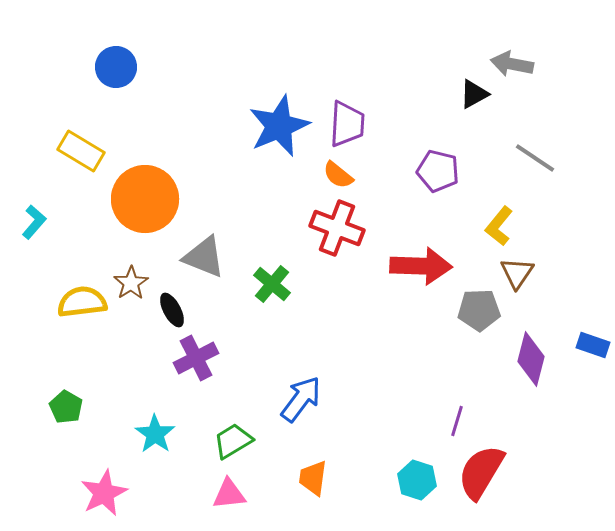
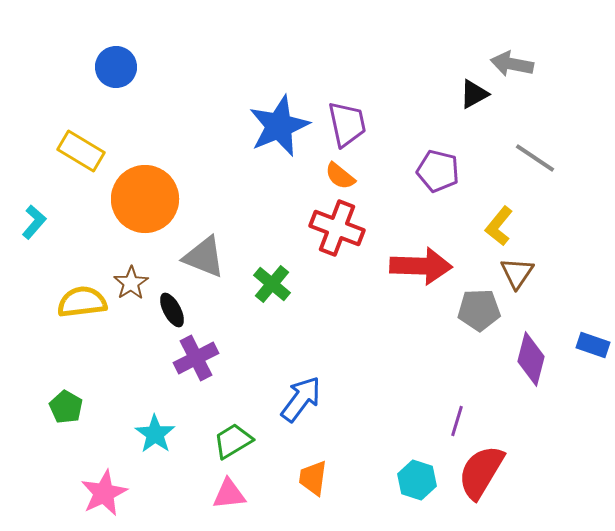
purple trapezoid: rotated 15 degrees counterclockwise
orange semicircle: moved 2 px right, 1 px down
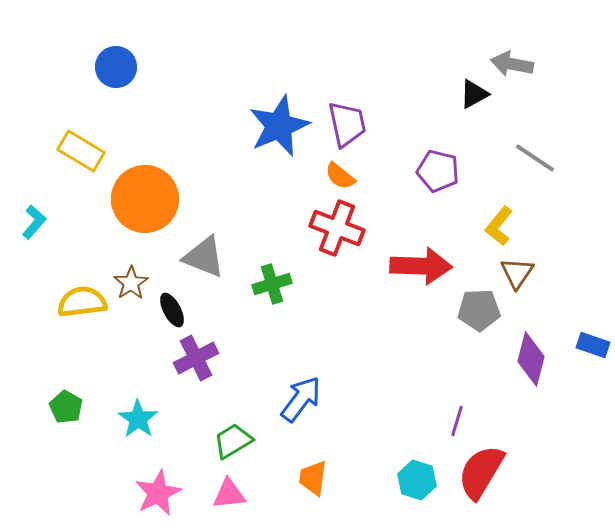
green cross: rotated 33 degrees clockwise
cyan star: moved 17 px left, 15 px up
pink star: moved 54 px right
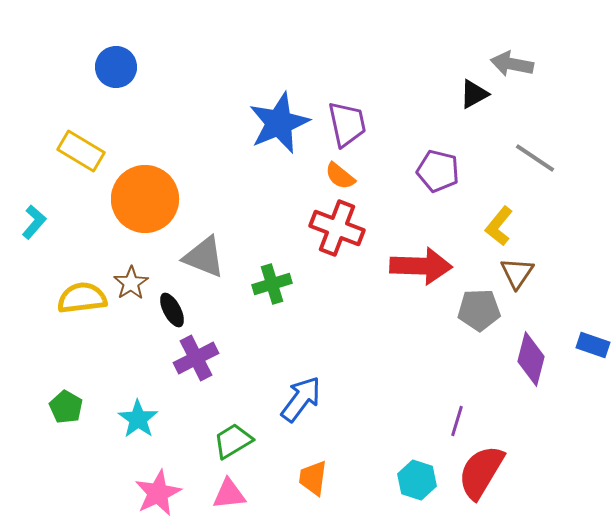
blue star: moved 3 px up
yellow semicircle: moved 4 px up
